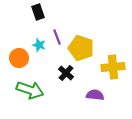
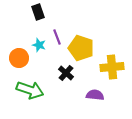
yellow cross: moved 1 px left
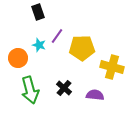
purple line: moved 1 px up; rotated 56 degrees clockwise
yellow pentagon: moved 1 px right; rotated 20 degrees counterclockwise
orange circle: moved 1 px left
yellow cross: rotated 20 degrees clockwise
black cross: moved 2 px left, 15 px down
green arrow: rotated 56 degrees clockwise
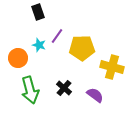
purple semicircle: rotated 30 degrees clockwise
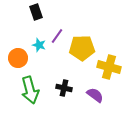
black rectangle: moved 2 px left
yellow cross: moved 3 px left
black cross: rotated 28 degrees counterclockwise
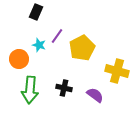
black rectangle: rotated 42 degrees clockwise
yellow pentagon: rotated 25 degrees counterclockwise
orange circle: moved 1 px right, 1 px down
yellow cross: moved 8 px right, 4 px down
green arrow: rotated 20 degrees clockwise
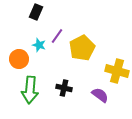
purple semicircle: moved 5 px right
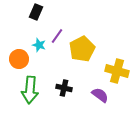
yellow pentagon: moved 1 px down
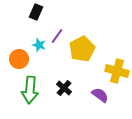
black cross: rotated 28 degrees clockwise
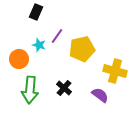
yellow pentagon: rotated 15 degrees clockwise
yellow cross: moved 2 px left
